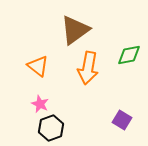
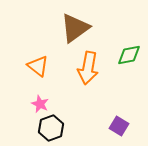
brown triangle: moved 2 px up
purple square: moved 3 px left, 6 px down
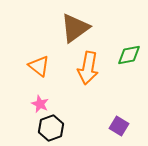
orange triangle: moved 1 px right
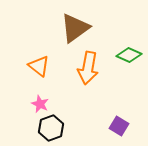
green diamond: rotated 35 degrees clockwise
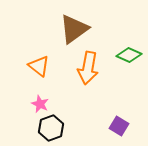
brown triangle: moved 1 px left, 1 px down
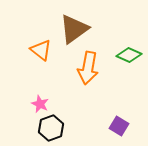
orange triangle: moved 2 px right, 16 px up
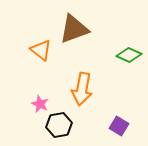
brown triangle: rotated 16 degrees clockwise
orange arrow: moved 6 px left, 21 px down
black hexagon: moved 8 px right, 3 px up; rotated 10 degrees clockwise
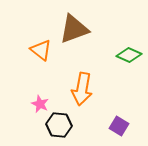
black hexagon: rotated 15 degrees clockwise
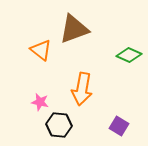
pink star: moved 2 px up; rotated 12 degrees counterclockwise
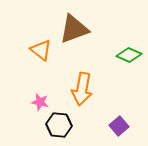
purple square: rotated 18 degrees clockwise
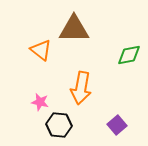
brown triangle: rotated 20 degrees clockwise
green diamond: rotated 35 degrees counterclockwise
orange arrow: moved 1 px left, 1 px up
purple square: moved 2 px left, 1 px up
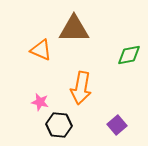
orange triangle: rotated 15 degrees counterclockwise
